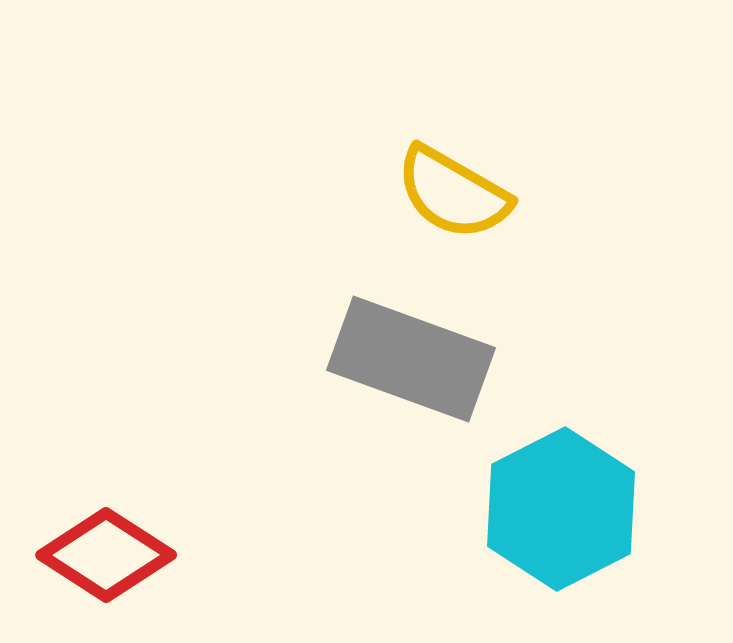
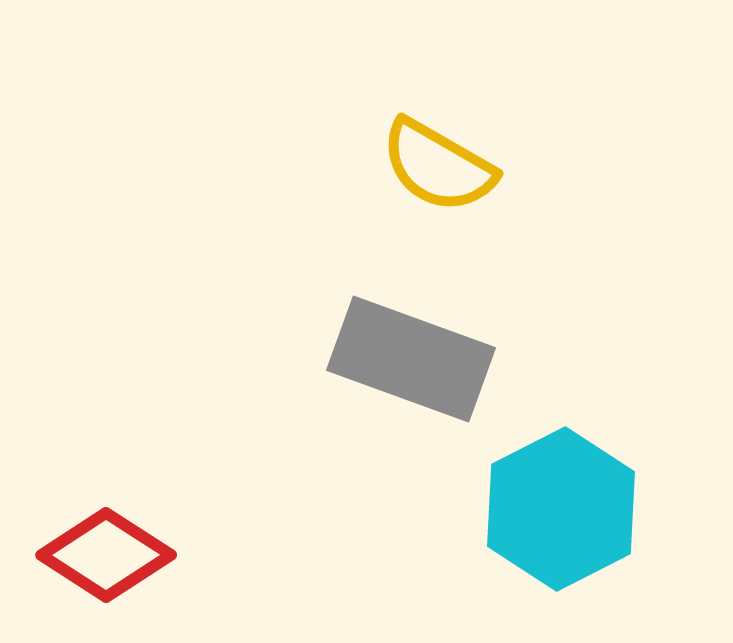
yellow semicircle: moved 15 px left, 27 px up
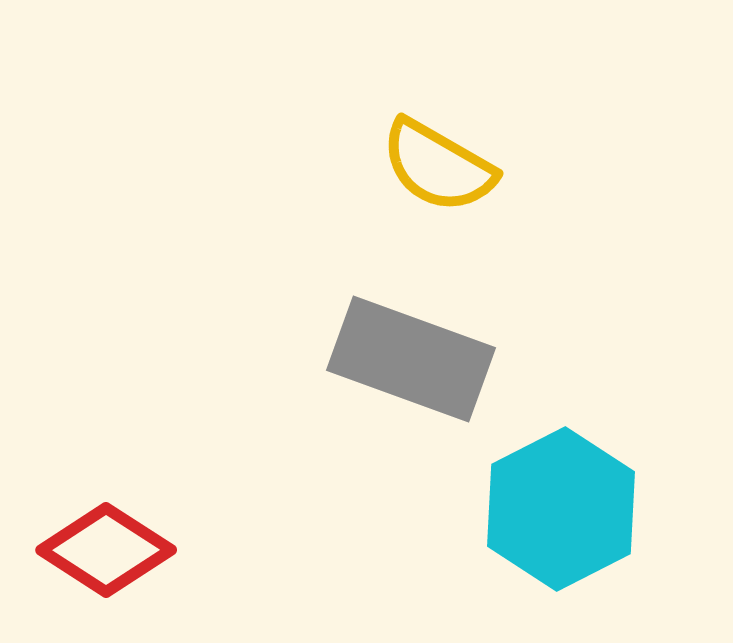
red diamond: moved 5 px up
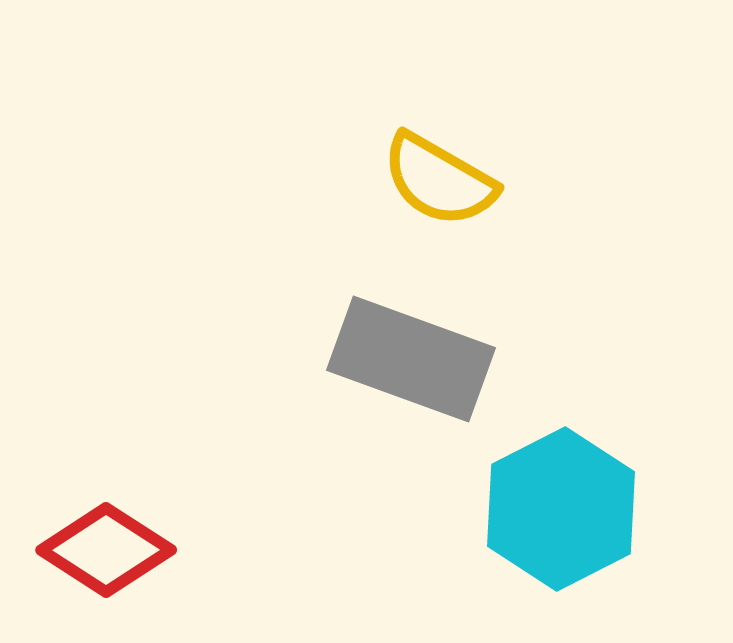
yellow semicircle: moved 1 px right, 14 px down
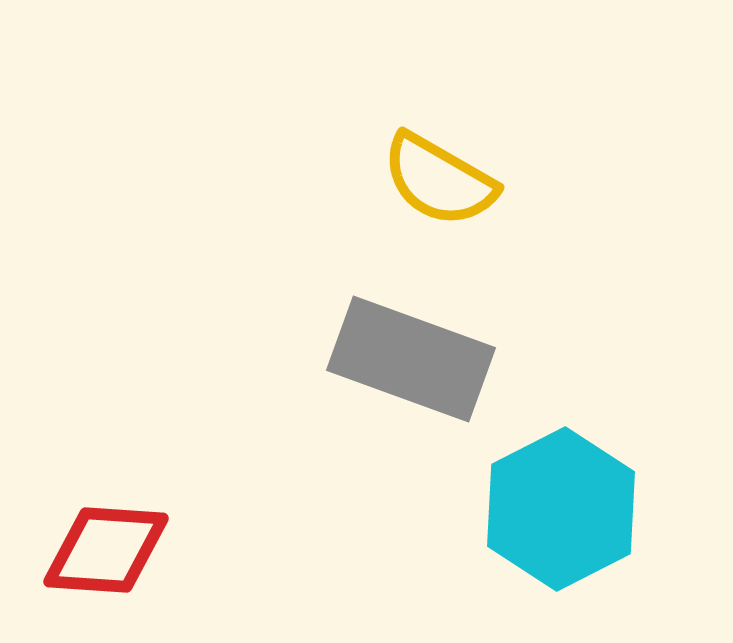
red diamond: rotated 29 degrees counterclockwise
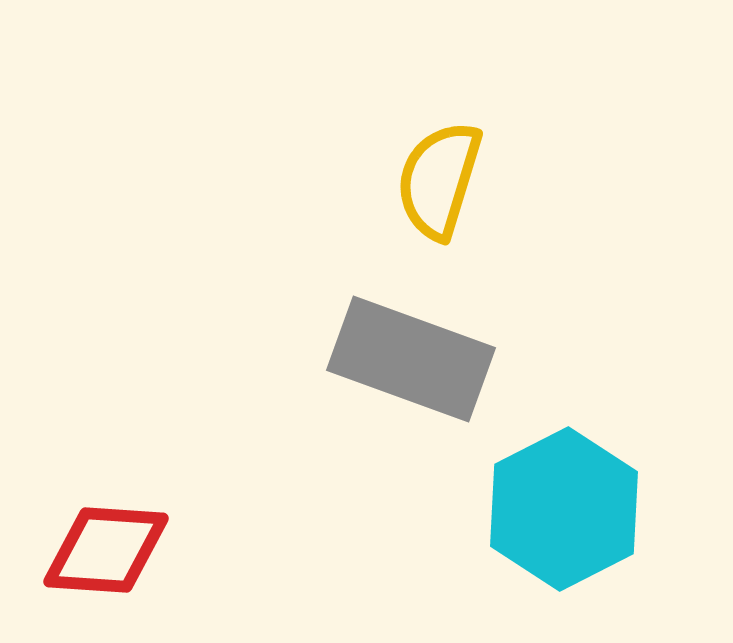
yellow semicircle: rotated 77 degrees clockwise
cyan hexagon: moved 3 px right
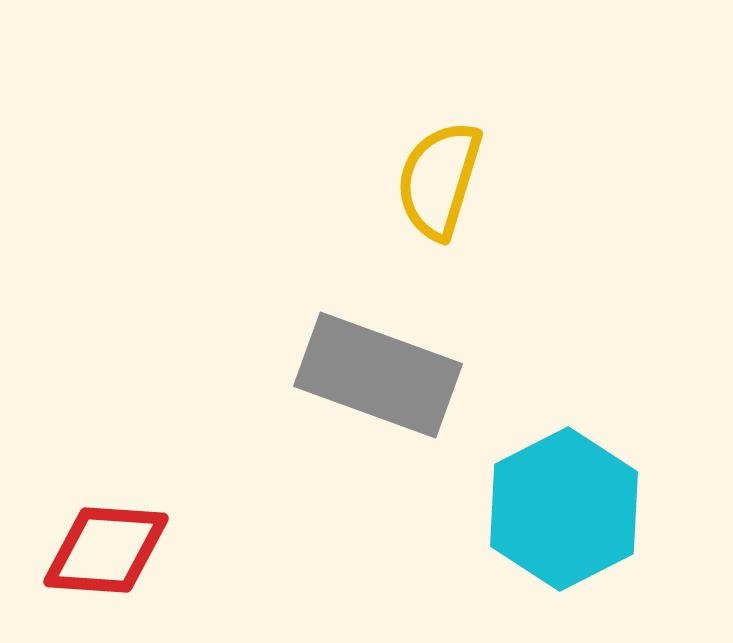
gray rectangle: moved 33 px left, 16 px down
